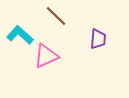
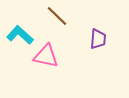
brown line: moved 1 px right
pink triangle: rotated 36 degrees clockwise
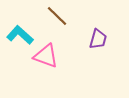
purple trapezoid: rotated 10 degrees clockwise
pink triangle: rotated 8 degrees clockwise
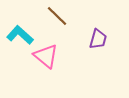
pink triangle: rotated 20 degrees clockwise
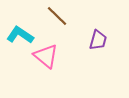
cyan L-shape: rotated 8 degrees counterclockwise
purple trapezoid: moved 1 px down
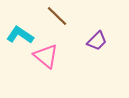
purple trapezoid: moved 1 px left, 1 px down; rotated 30 degrees clockwise
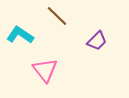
pink triangle: moved 1 px left, 14 px down; rotated 12 degrees clockwise
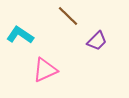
brown line: moved 11 px right
pink triangle: rotated 44 degrees clockwise
